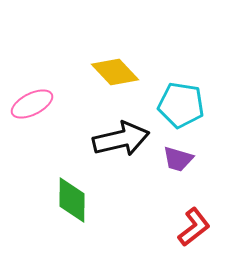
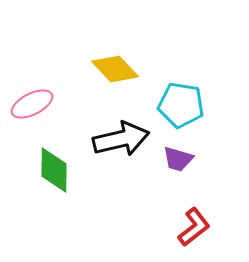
yellow diamond: moved 3 px up
green diamond: moved 18 px left, 30 px up
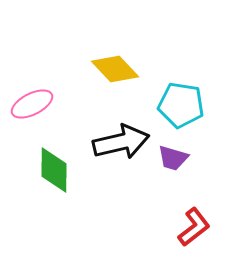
black arrow: moved 3 px down
purple trapezoid: moved 5 px left, 1 px up
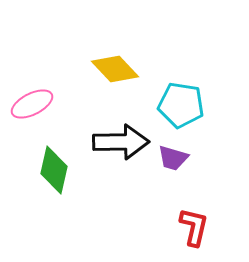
black arrow: rotated 12 degrees clockwise
green diamond: rotated 12 degrees clockwise
red L-shape: rotated 39 degrees counterclockwise
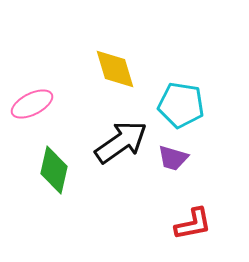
yellow diamond: rotated 27 degrees clockwise
black arrow: rotated 34 degrees counterclockwise
red L-shape: moved 1 px left, 3 px up; rotated 66 degrees clockwise
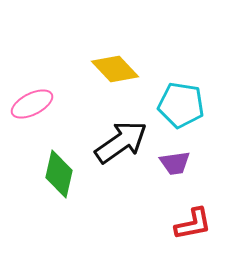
yellow diamond: rotated 27 degrees counterclockwise
purple trapezoid: moved 2 px right, 5 px down; rotated 24 degrees counterclockwise
green diamond: moved 5 px right, 4 px down
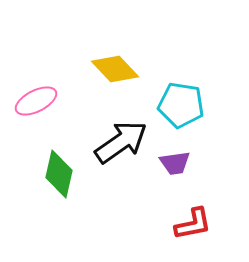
pink ellipse: moved 4 px right, 3 px up
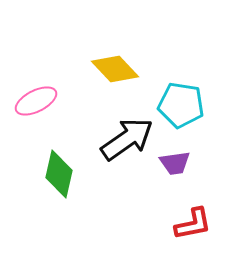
black arrow: moved 6 px right, 3 px up
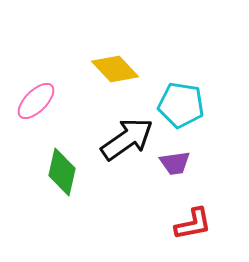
pink ellipse: rotated 18 degrees counterclockwise
green diamond: moved 3 px right, 2 px up
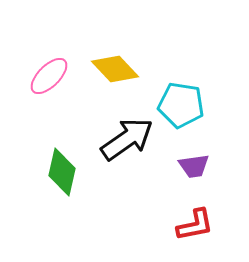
pink ellipse: moved 13 px right, 25 px up
purple trapezoid: moved 19 px right, 3 px down
red L-shape: moved 2 px right, 1 px down
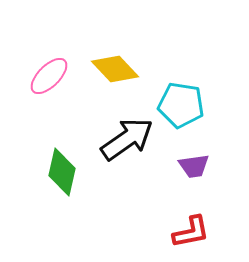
red L-shape: moved 4 px left, 7 px down
